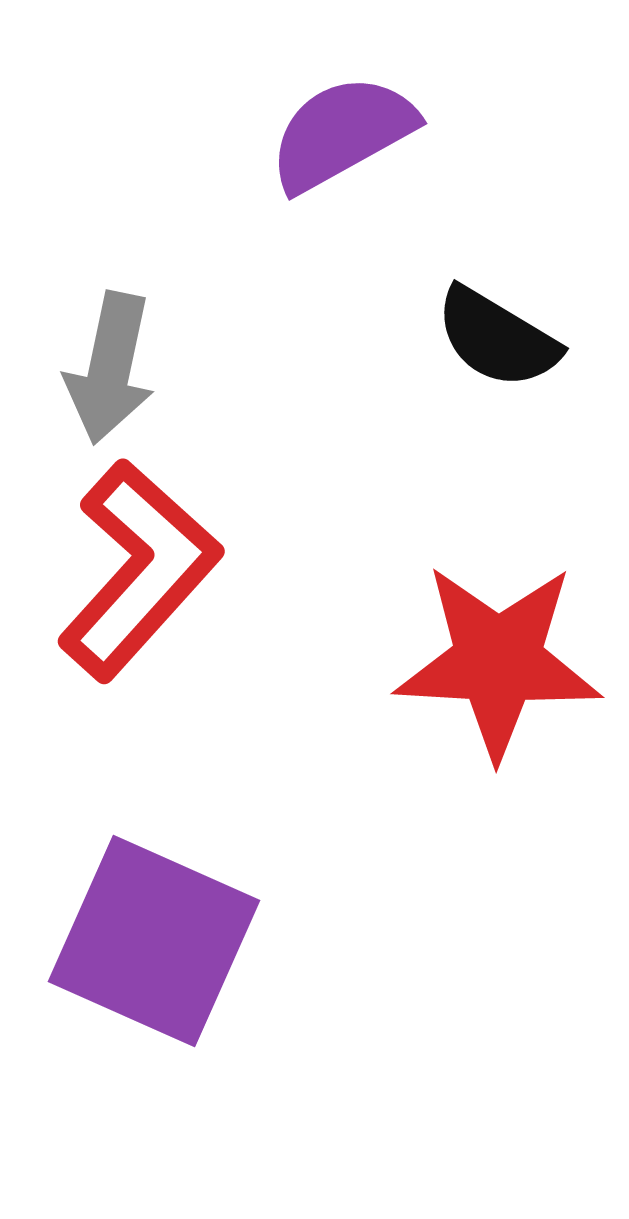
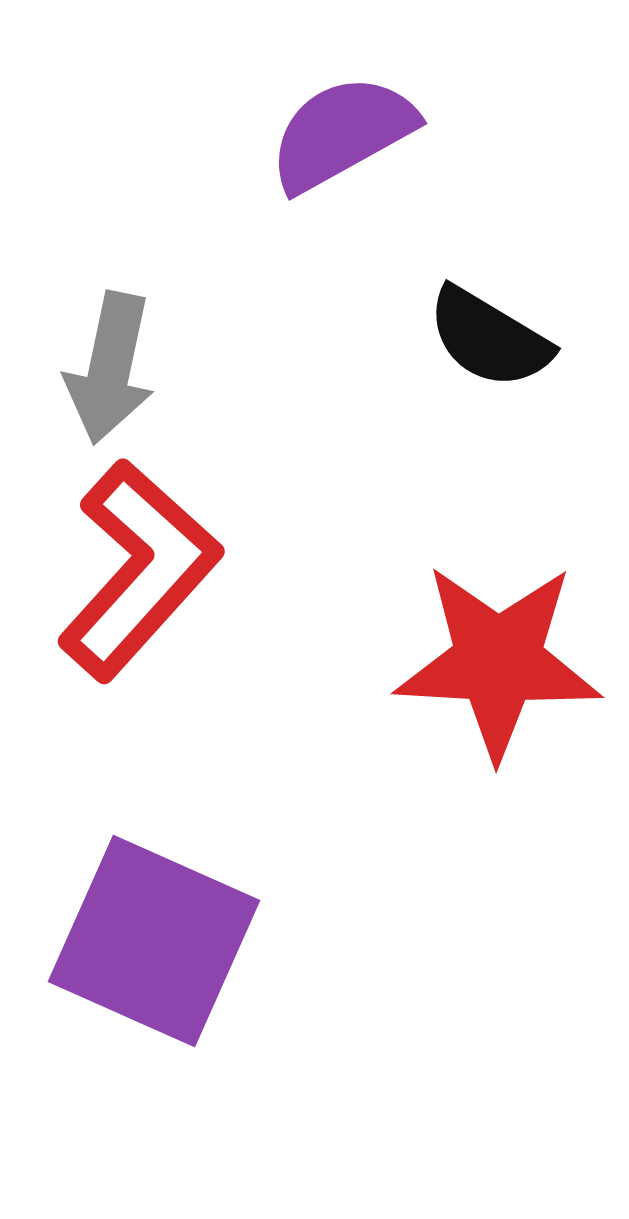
black semicircle: moved 8 px left
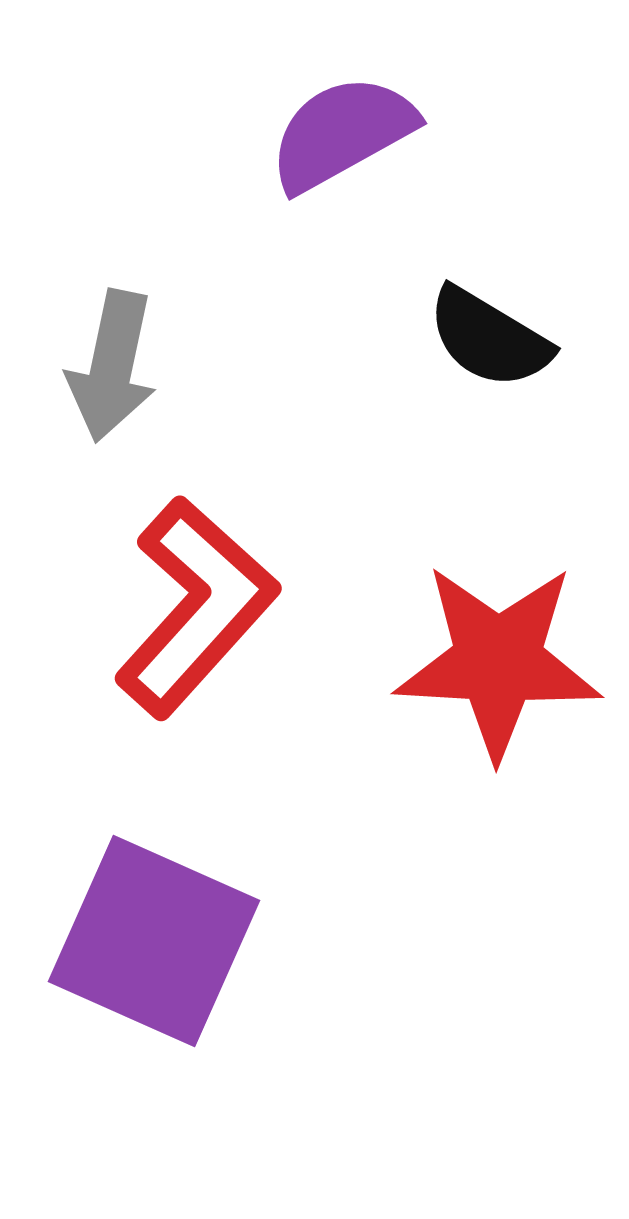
gray arrow: moved 2 px right, 2 px up
red L-shape: moved 57 px right, 37 px down
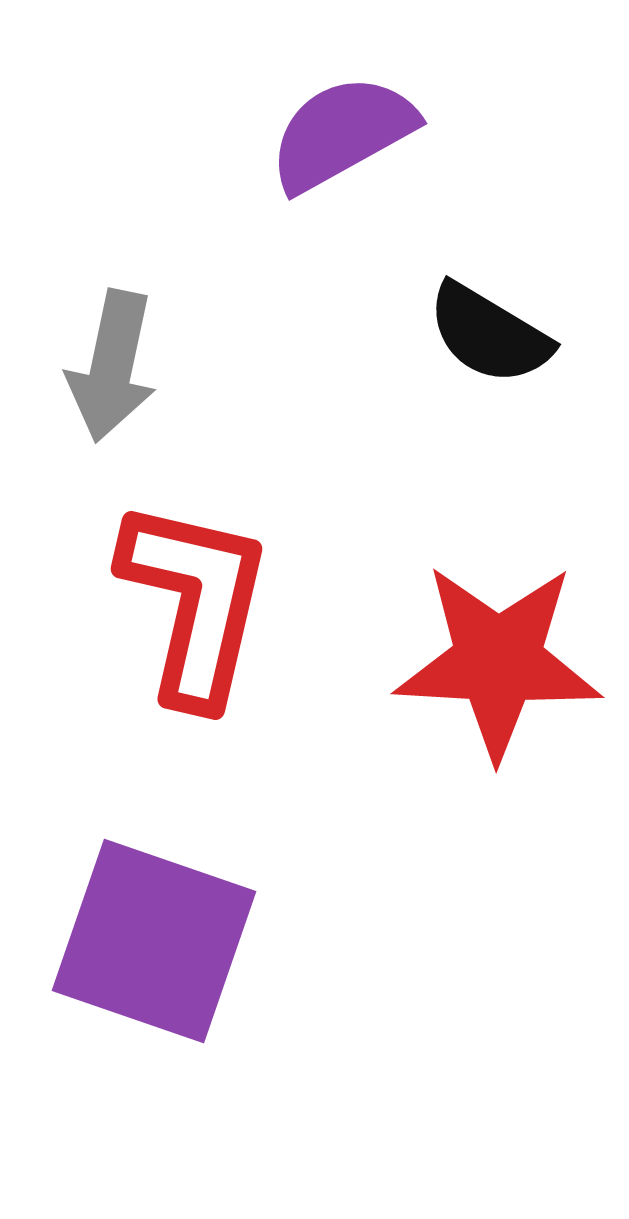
black semicircle: moved 4 px up
red L-shape: moved 1 px left, 5 px up; rotated 29 degrees counterclockwise
purple square: rotated 5 degrees counterclockwise
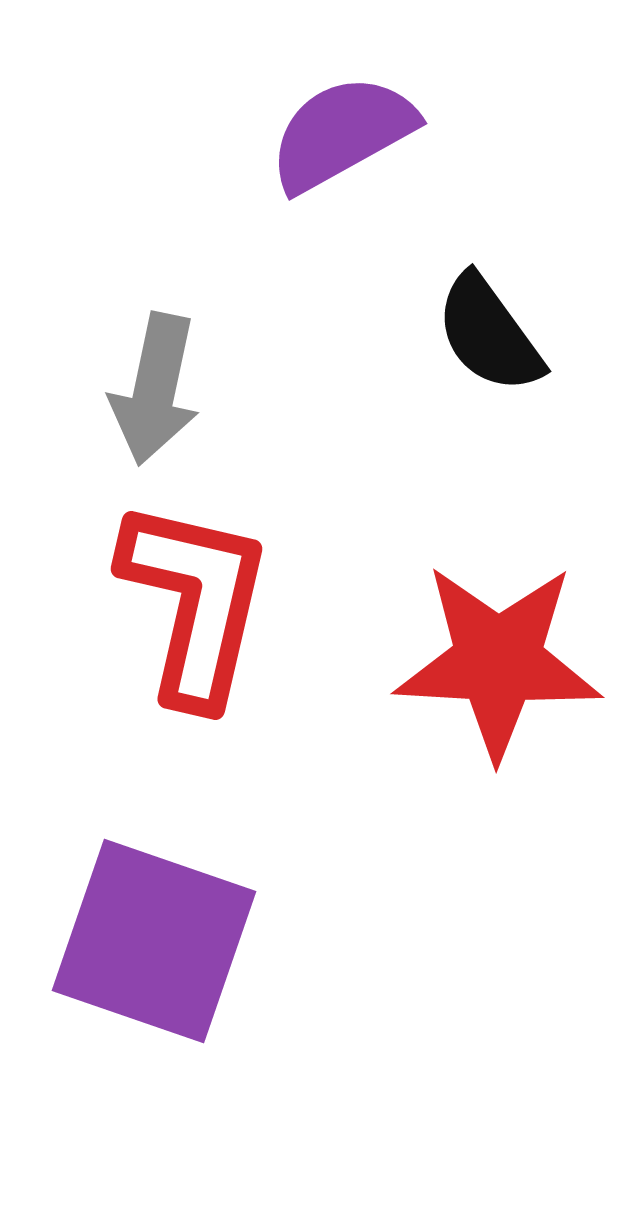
black semicircle: rotated 23 degrees clockwise
gray arrow: moved 43 px right, 23 px down
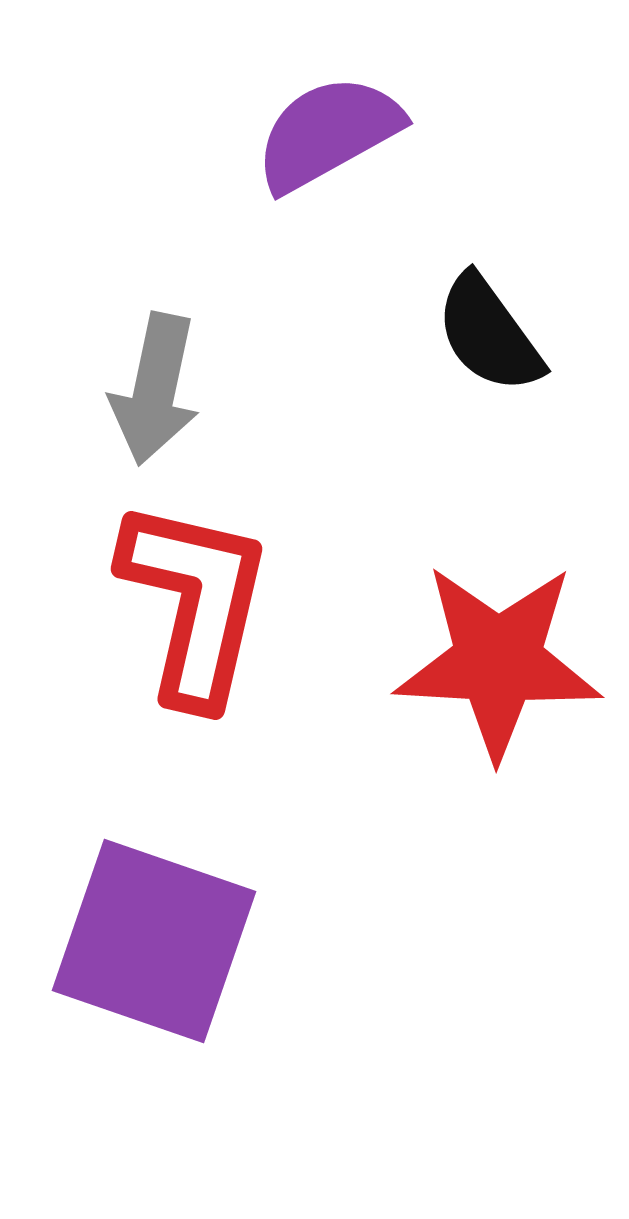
purple semicircle: moved 14 px left
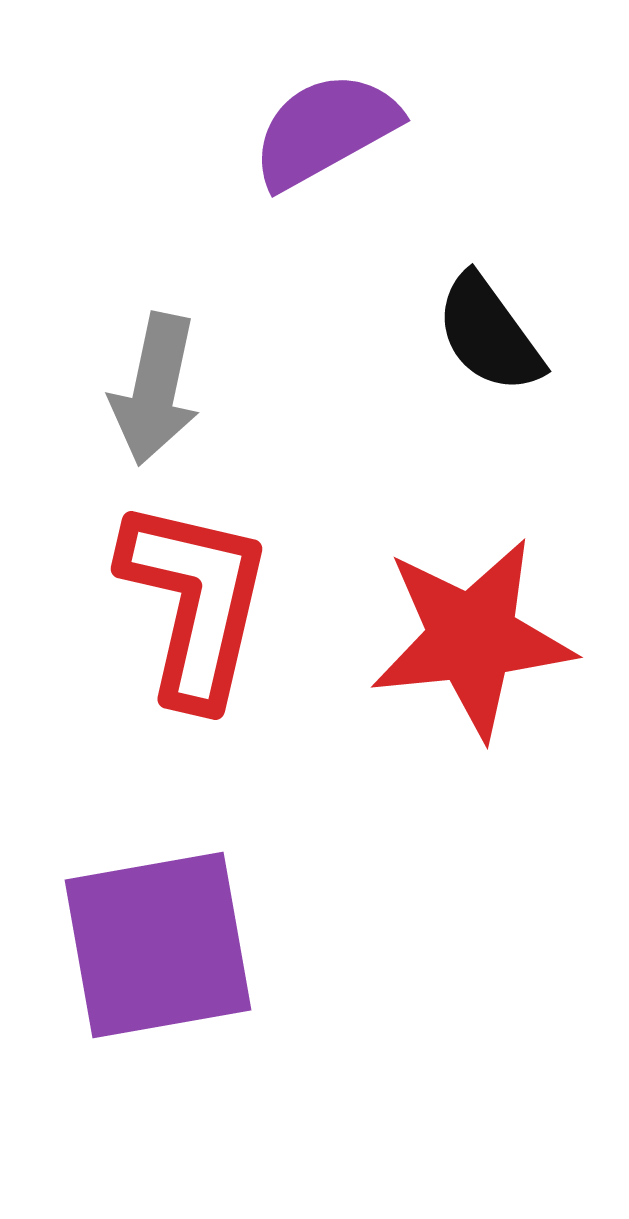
purple semicircle: moved 3 px left, 3 px up
red star: moved 26 px left, 23 px up; rotated 9 degrees counterclockwise
purple square: moved 4 px right, 4 px down; rotated 29 degrees counterclockwise
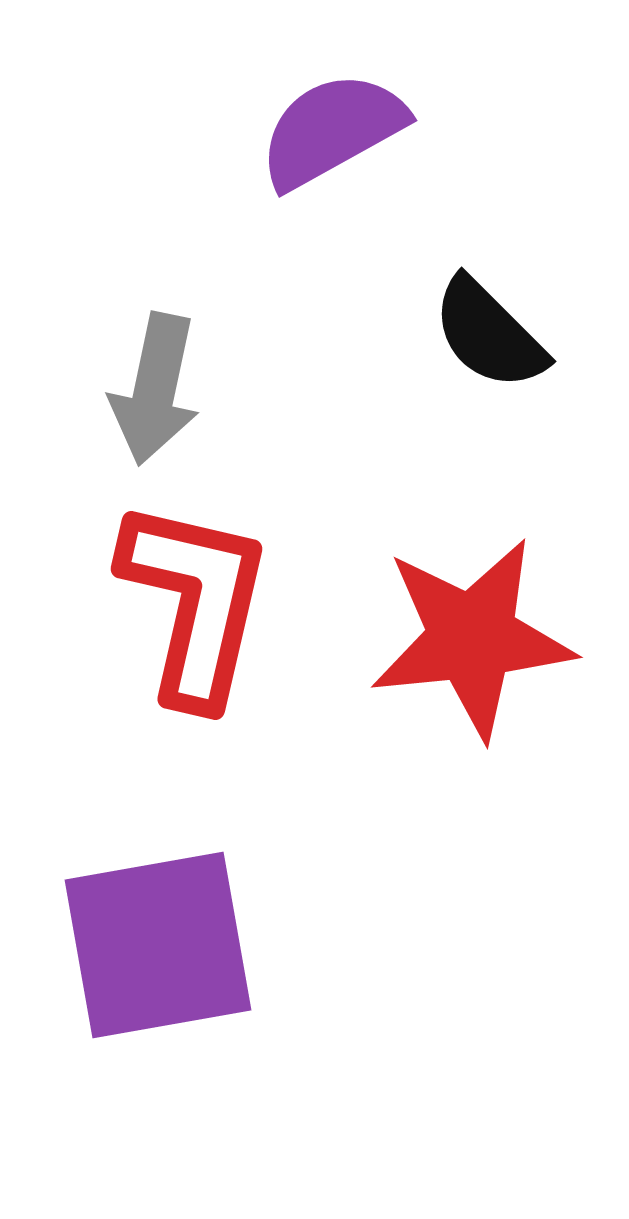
purple semicircle: moved 7 px right
black semicircle: rotated 9 degrees counterclockwise
